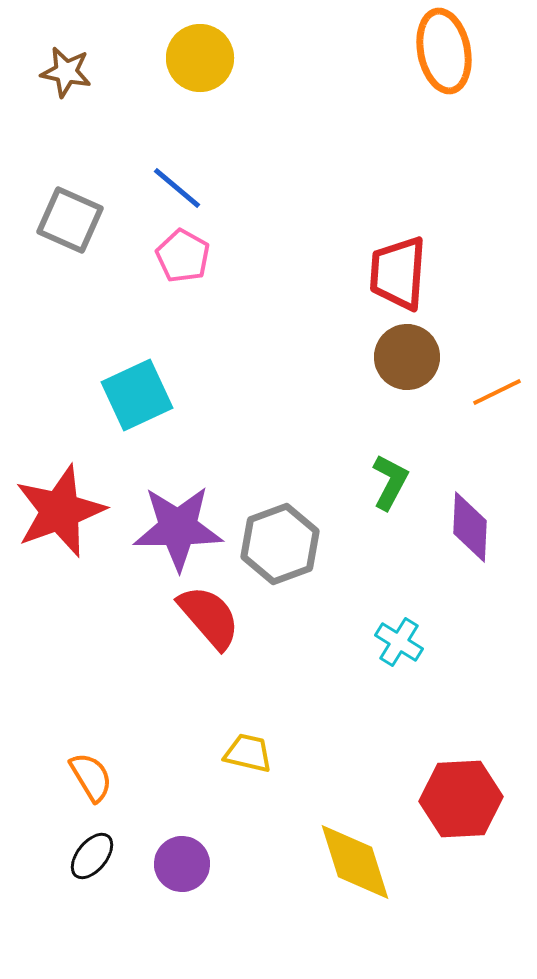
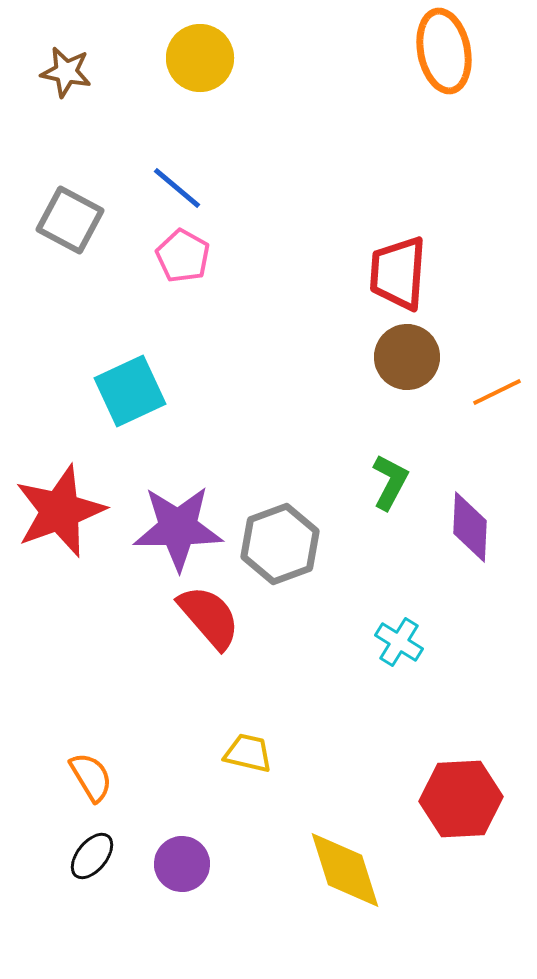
gray square: rotated 4 degrees clockwise
cyan square: moved 7 px left, 4 px up
yellow diamond: moved 10 px left, 8 px down
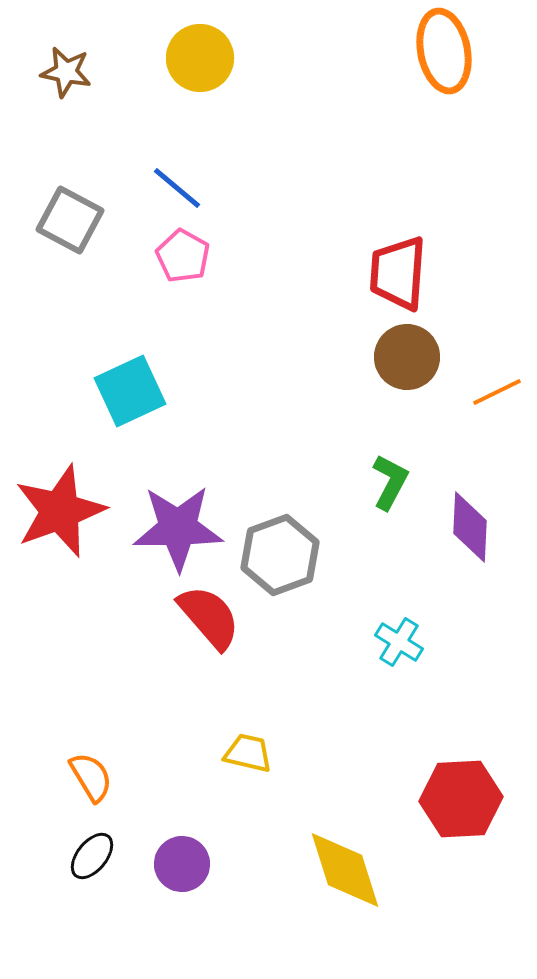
gray hexagon: moved 11 px down
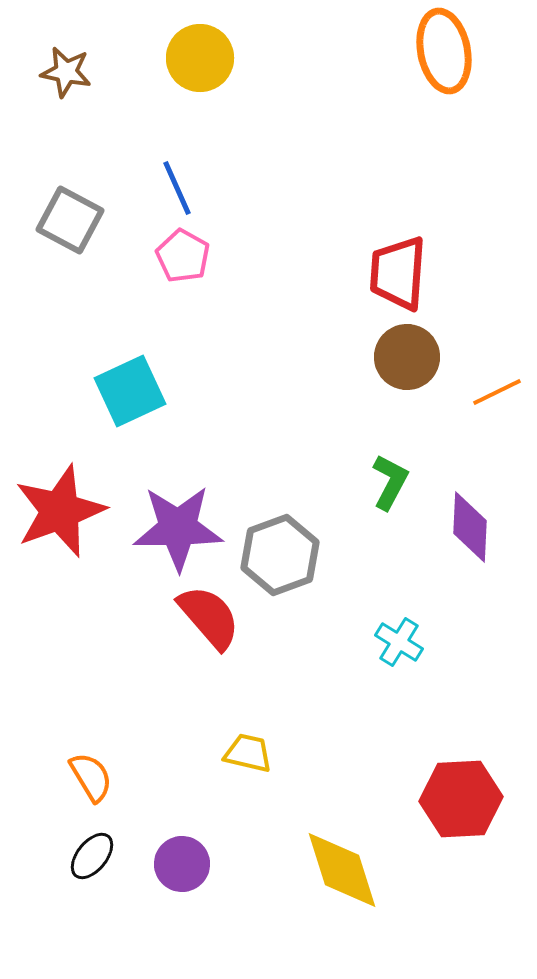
blue line: rotated 26 degrees clockwise
yellow diamond: moved 3 px left
